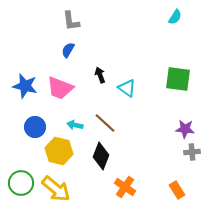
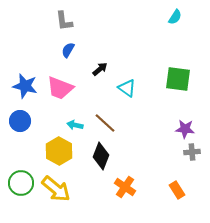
gray L-shape: moved 7 px left
black arrow: moved 6 px up; rotated 70 degrees clockwise
blue circle: moved 15 px left, 6 px up
yellow hexagon: rotated 16 degrees clockwise
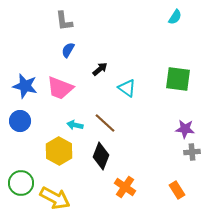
yellow arrow: moved 1 px left, 9 px down; rotated 12 degrees counterclockwise
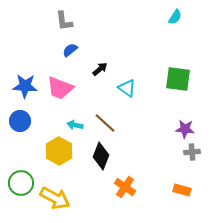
blue semicircle: moved 2 px right; rotated 21 degrees clockwise
blue star: rotated 10 degrees counterclockwise
orange rectangle: moved 5 px right; rotated 42 degrees counterclockwise
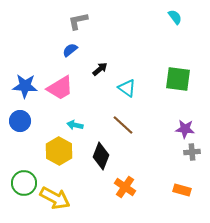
cyan semicircle: rotated 70 degrees counterclockwise
gray L-shape: moved 14 px right; rotated 85 degrees clockwise
pink trapezoid: rotated 52 degrees counterclockwise
brown line: moved 18 px right, 2 px down
green circle: moved 3 px right
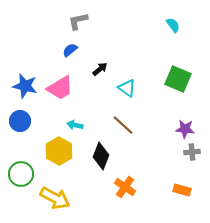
cyan semicircle: moved 2 px left, 8 px down
green square: rotated 16 degrees clockwise
blue star: rotated 10 degrees clockwise
green circle: moved 3 px left, 9 px up
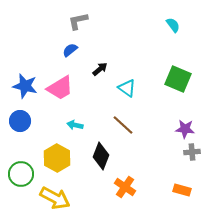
yellow hexagon: moved 2 px left, 7 px down
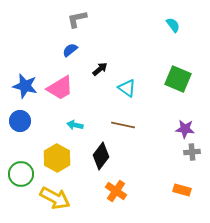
gray L-shape: moved 1 px left, 2 px up
brown line: rotated 30 degrees counterclockwise
black diamond: rotated 16 degrees clockwise
orange cross: moved 9 px left, 4 px down
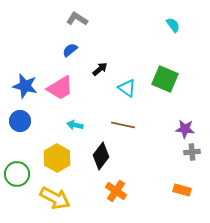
gray L-shape: rotated 45 degrees clockwise
green square: moved 13 px left
green circle: moved 4 px left
